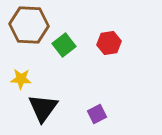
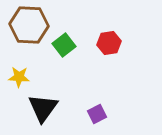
yellow star: moved 2 px left, 2 px up
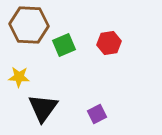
green square: rotated 15 degrees clockwise
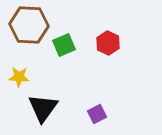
red hexagon: moved 1 px left; rotated 25 degrees counterclockwise
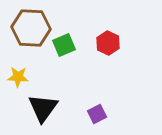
brown hexagon: moved 2 px right, 3 px down
yellow star: moved 1 px left
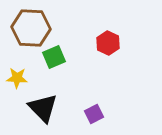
green square: moved 10 px left, 12 px down
yellow star: moved 1 px left, 1 px down
black triangle: rotated 20 degrees counterclockwise
purple square: moved 3 px left
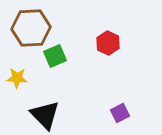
brown hexagon: rotated 6 degrees counterclockwise
green square: moved 1 px right, 1 px up
black triangle: moved 2 px right, 7 px down
purple square: moved 26 px right, 1 px up
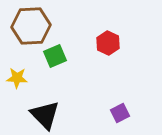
brown hexagon: moved 2 px up
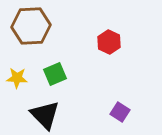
red hexagon: moved 1 px right, 1 px up
green square: moved 18 px down
purple square: moved 1 px up; rotated 30 degrees counterclockwise
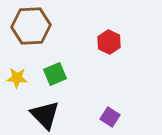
purple square: moved 10 px left, 5 px down
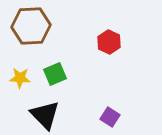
yellow star: moved 3 px right
